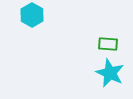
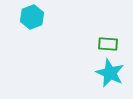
cyan hexagon: moved 2 px down; rotated 10 degrees clockwise
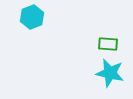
cyan star: rotated 12 degrees counterclockwise
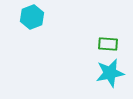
cyan star: rotated 24 degrees counterclockwise
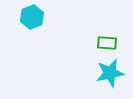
green rectangle: moved 1 px left, 1 px up
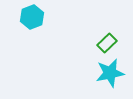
green rectangle: rotated 48 degrees counterclockwise
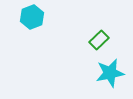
green rectangle: moved 8 px left, 3 px up
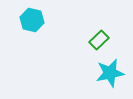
cyan hexagon: moved 3 px down; rotated 25 degrees counterclockwise
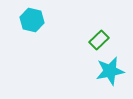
cyan star: moved 2 px up
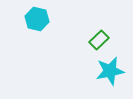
cyan hexagon: moved 5 px right, 1 px up
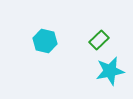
cyan hexagon: moved 8 px right, 22 px down
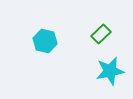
green rectangle: moved 2 px right, 6 px up
